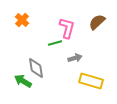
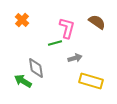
brown semicircle: rotated 78 degrees clockwise
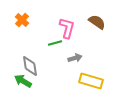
gray diamond: moved 6 px left, 2 px up
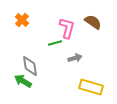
brown semicircle: moved 4 px left
yellow rectangle: moved 6 px down
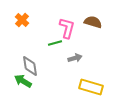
brown semicircle: rotated 18 degrees counterclockwise
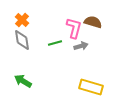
pink L-shape: moved 7 px right
gray arrow: moved 6 px right, 12 px up
gray diamond: moved 8 px left, 26 px up
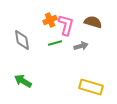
orange cross: moved 28 px right; rotated 24 degrees clockwise
pink L-shape: moved 8 px left, 3 px up
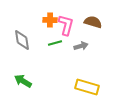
orange cross: rotated 24 degrees clockwise
yellow rectangle: moved 4 px left
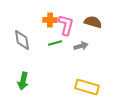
green arrow: rotated 108 degrees counterclockwise
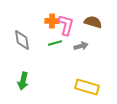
orange cross: moved 2 px right, 1 px down
